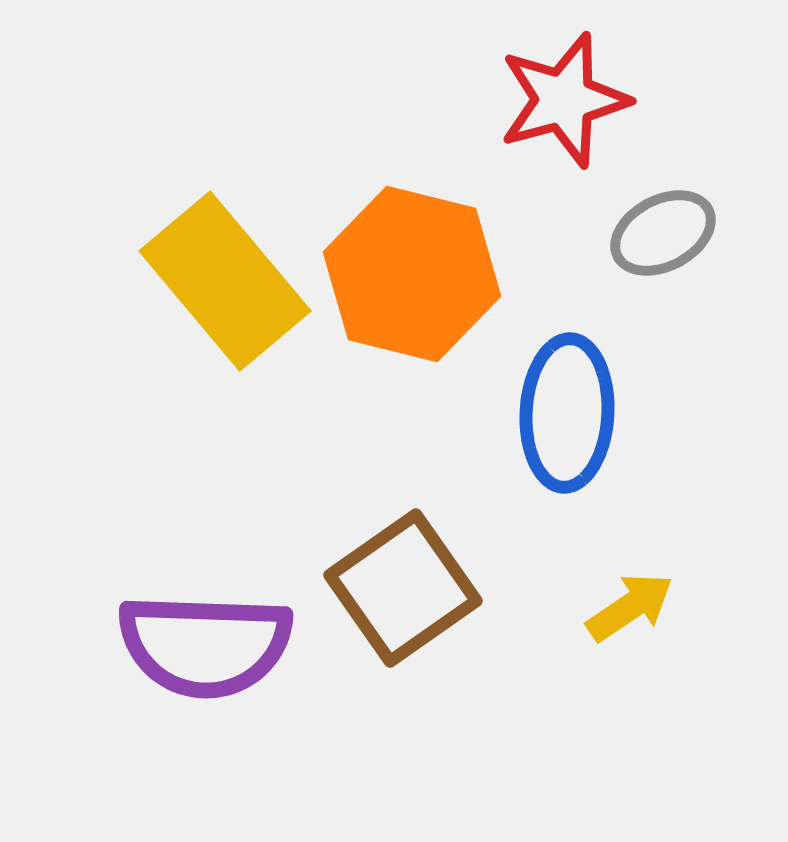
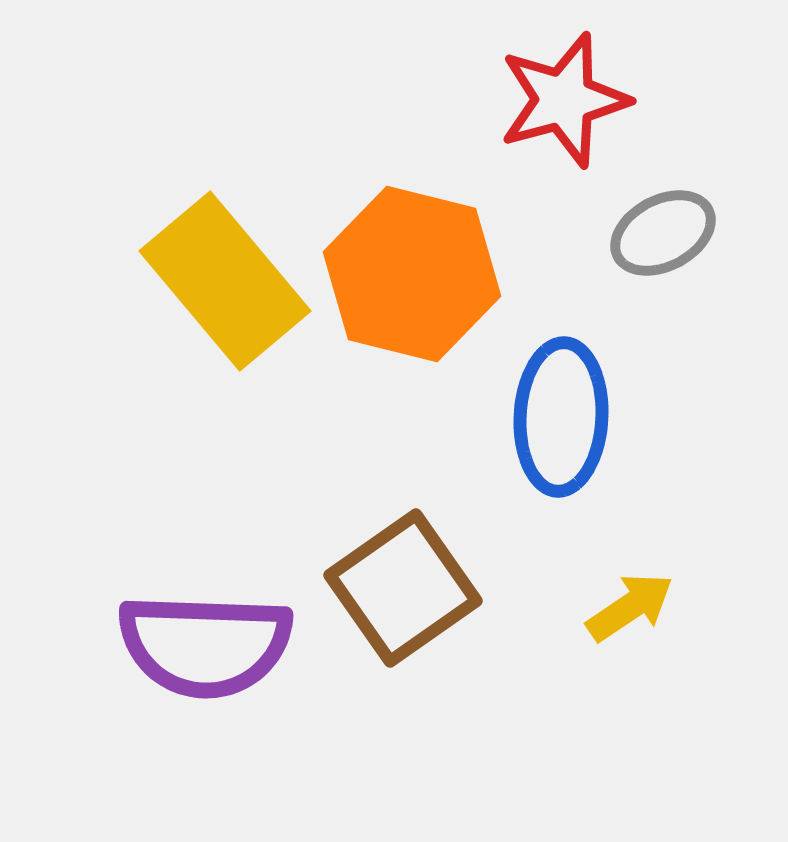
blue ellipse: moved 6 px left, 4 px down
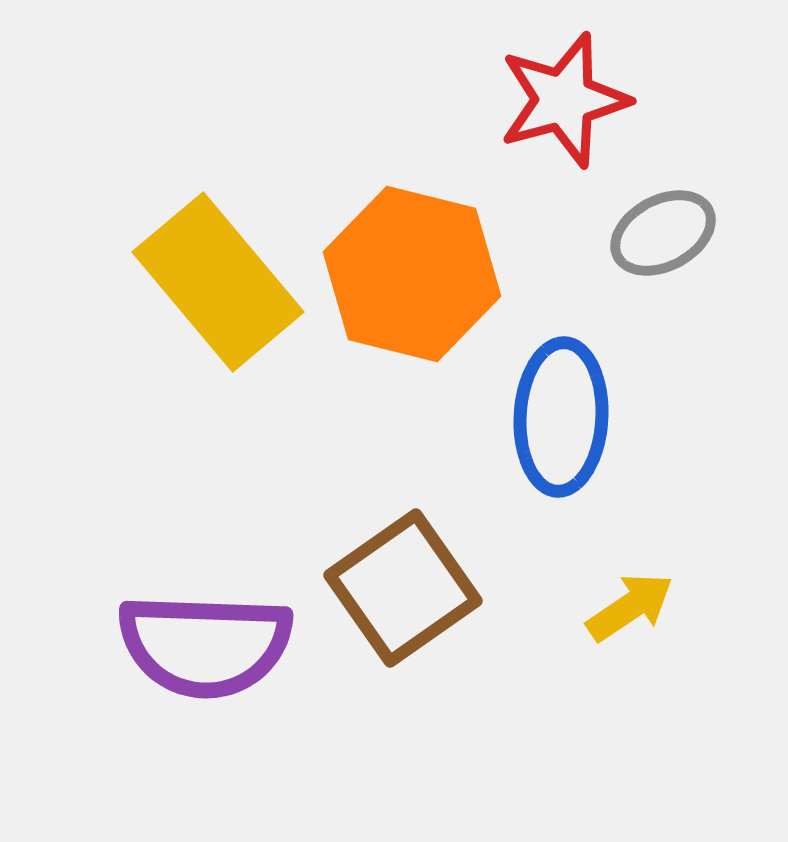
yellow rectangle: moved 7 px left, 1 px down
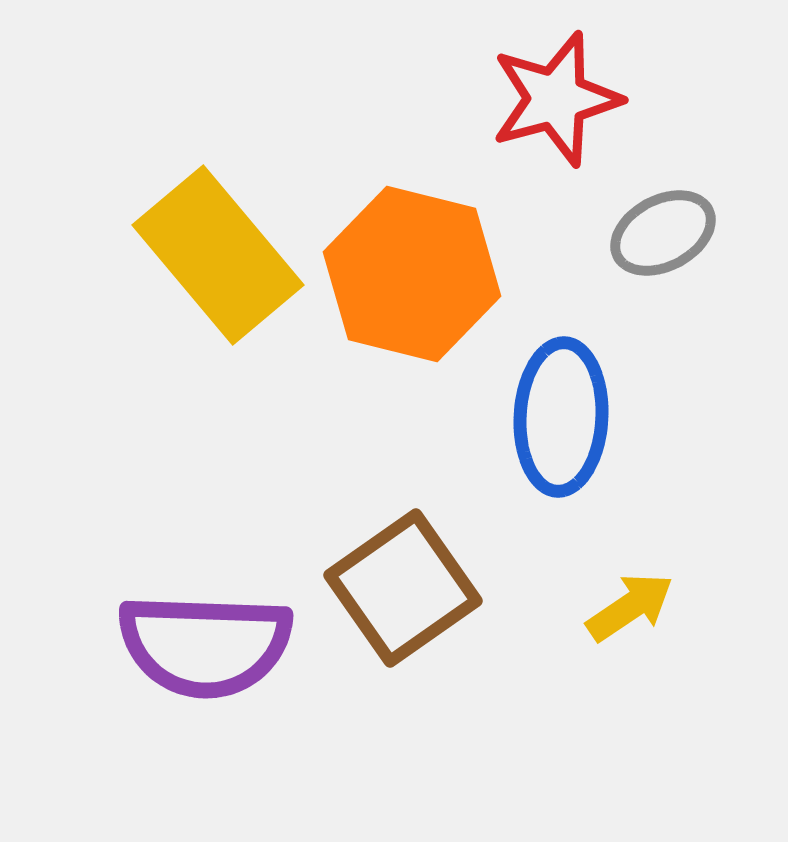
red star: moved 8 px left, 1 px up
yellow rectangle: moved 27 px up
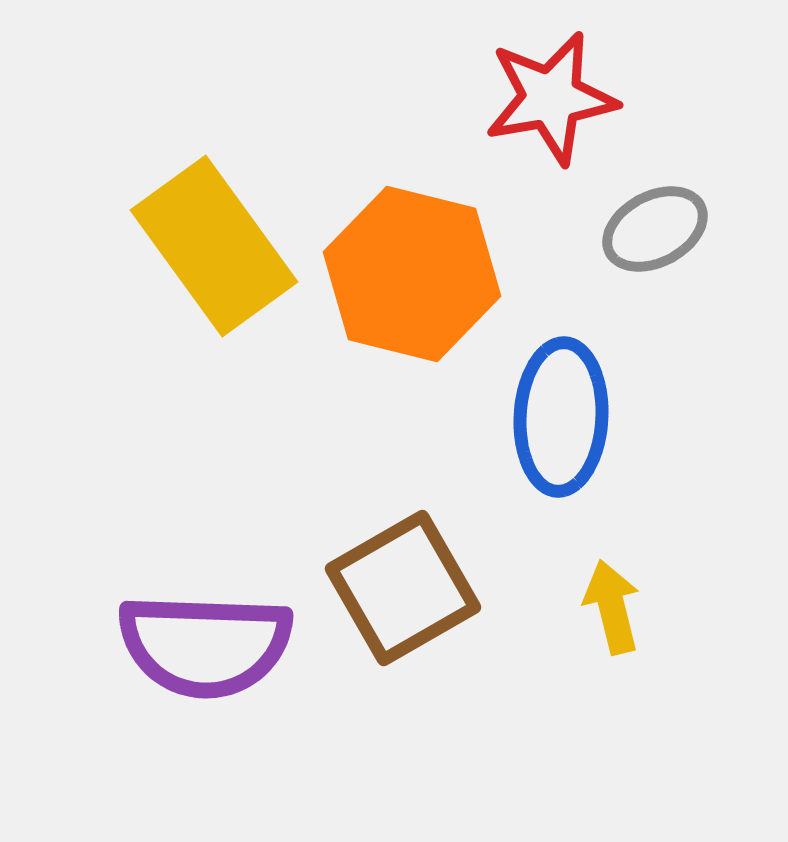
red star: moved 5 px left, 1 px up; rotated 5 degrees clockwise
gray ellipse: moved 8 px left, 4 px up
yellow rectangle: moved 4 px left, 9 px up; rotated 4 degrees clockwise
brown square: rotated 5 degrees clockwise
yellow arrow: moved 18 px left; rotated 70 degrees counterclockwise
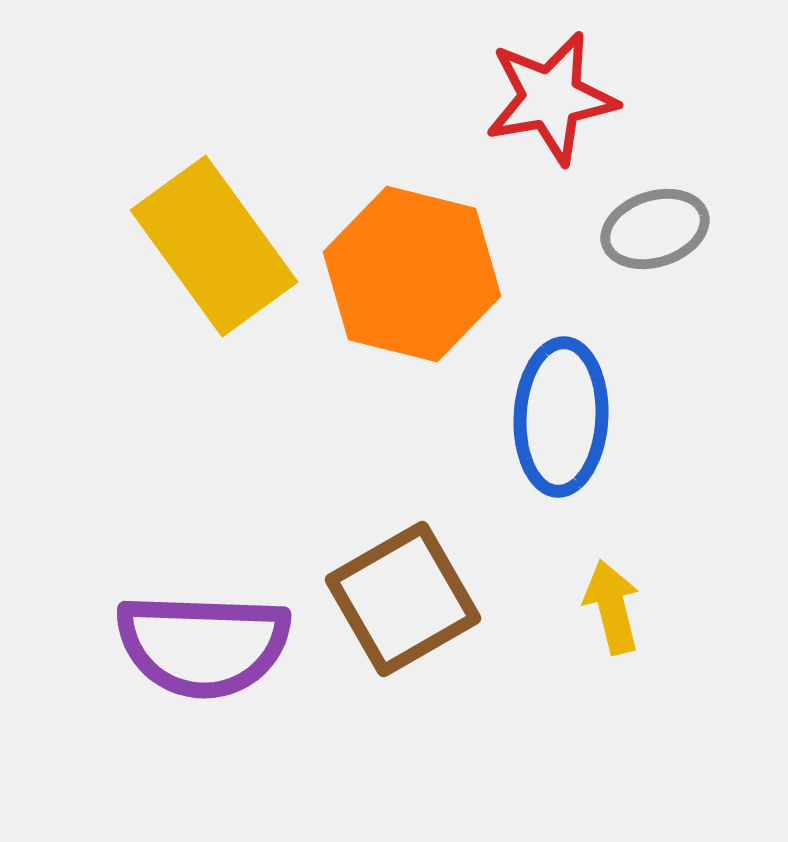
gray ellipse: rotated 10 degrees clockwise
brown square: moved 11 px down
purple semicircle: moved 2 px left
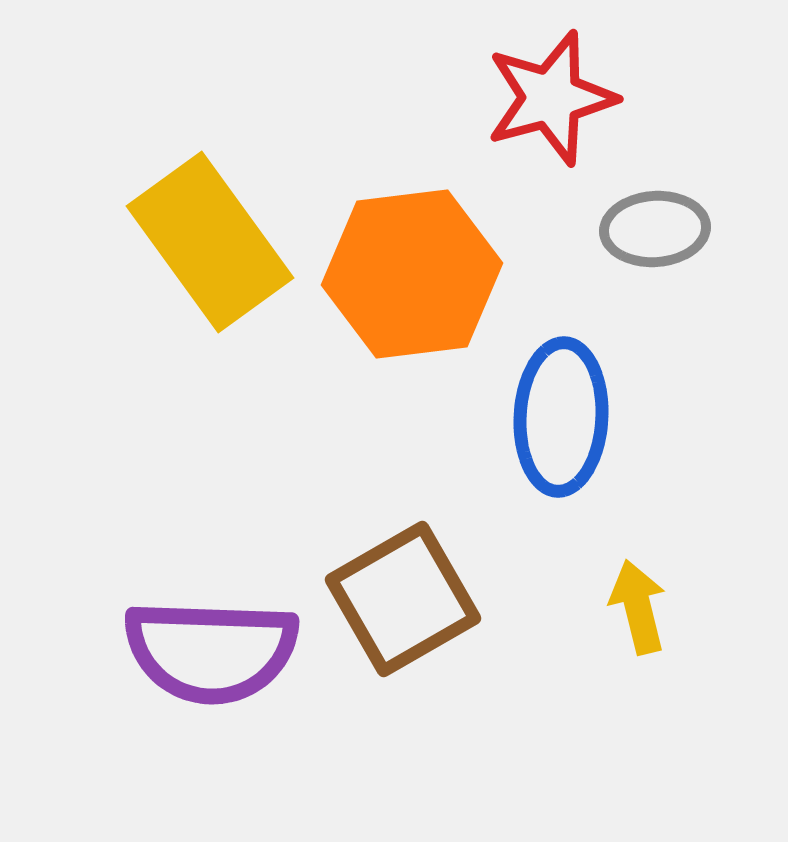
red star: rotated 5 degrees counterclockwise
gray ellipse: rotated 14 degrees clockwise
yellow rectangle: moved 4 px left, 4 px up
orange hexagon: rotated 21 degrees counterclockwise
yellow arrow: moved 26 px right
purple semicircle: moved 8 px right, 6 px down
